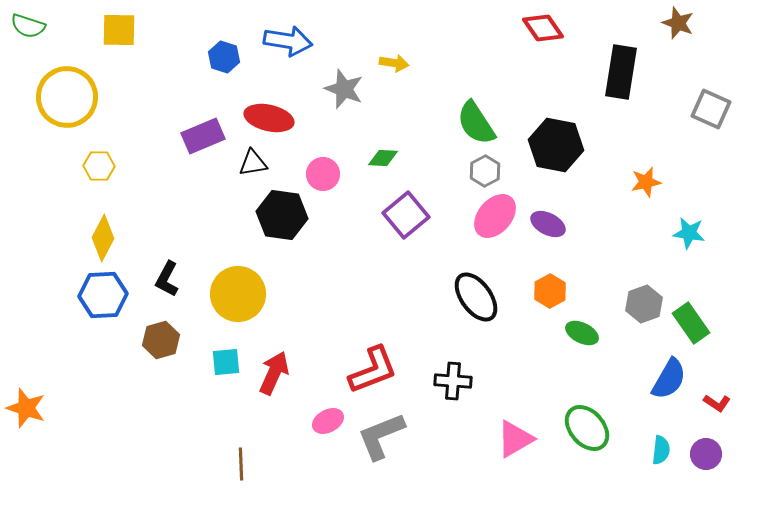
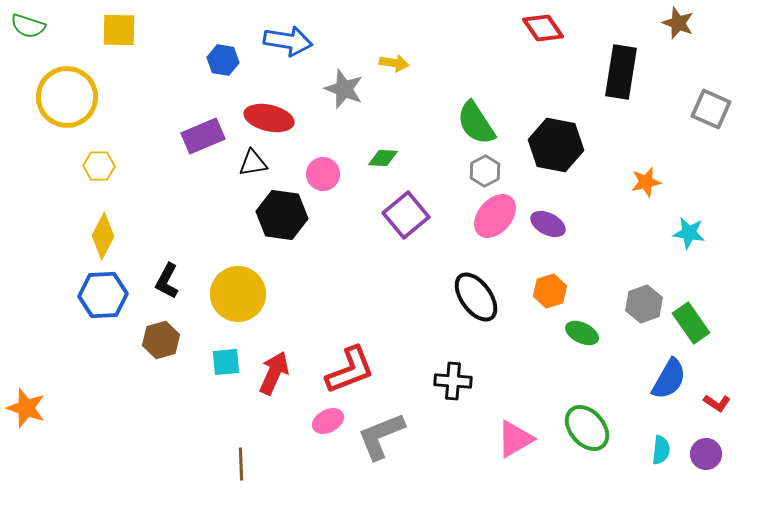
blue hexagon at (224, 57): moved 1 px left, 3 px down; rotated 8 degrees counterclockwise
yellow diamond at (103, 238): moved 2 px up
black L-shape at (167, 279): moved 2 px down
orange hexagon at (550, 291): rotated 12 degrees clockwise
red L-shape at (373, 370): moved 23 px left
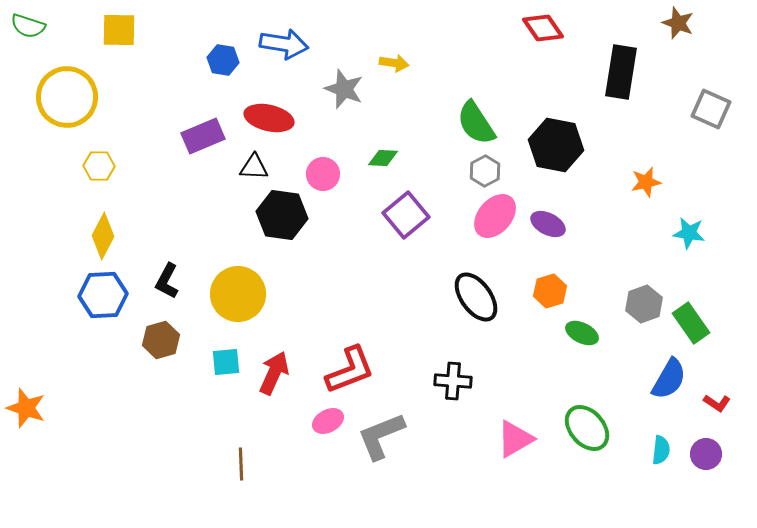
blue arrow at (288, 41): moved 4 px left, 3 px down
black triangle at (253, 163): moved 1 px right, 4 px down; rotated 12 degrees clockwise
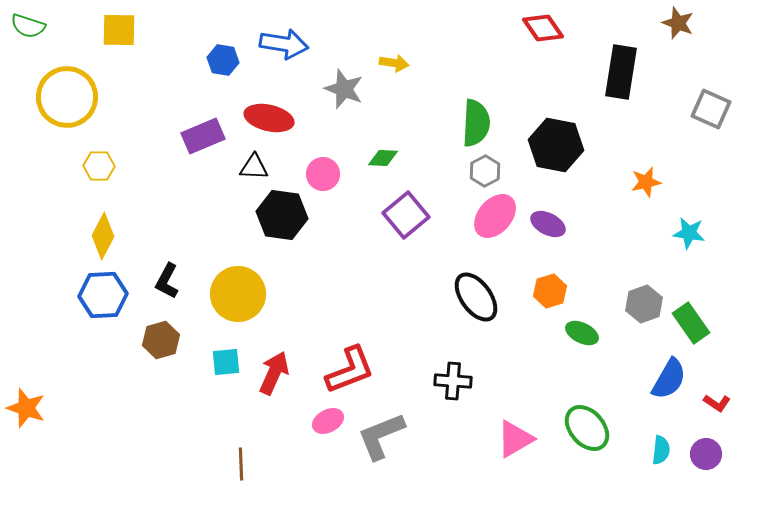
green semicircle at (476, 123): rotated 144 degrees counterclockwise
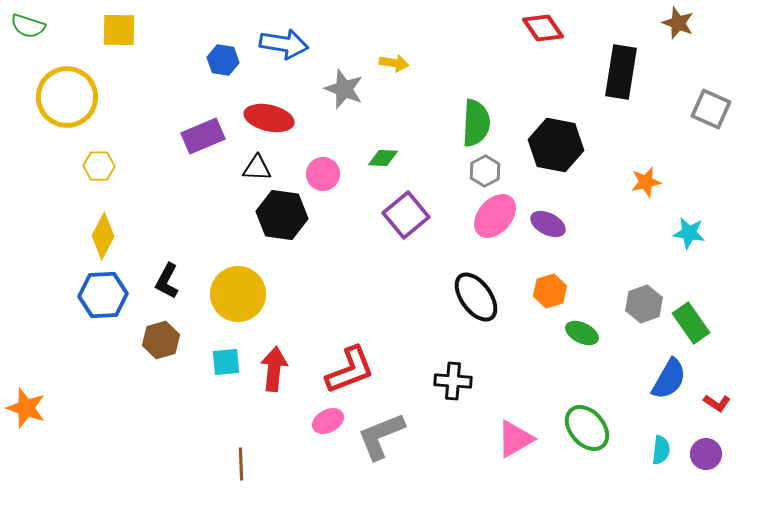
black triangle at (254, 167): moved 3 px right, 1 px down
red arrow at (274, 373): moved 4 px up; rotated 18 degrees counterclockwise
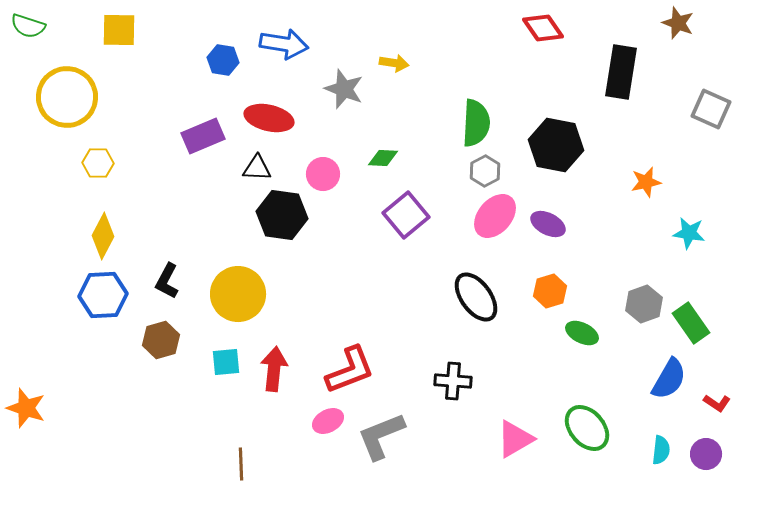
yellow hexagon at (99, 166): moved 1 px left, 3 px up
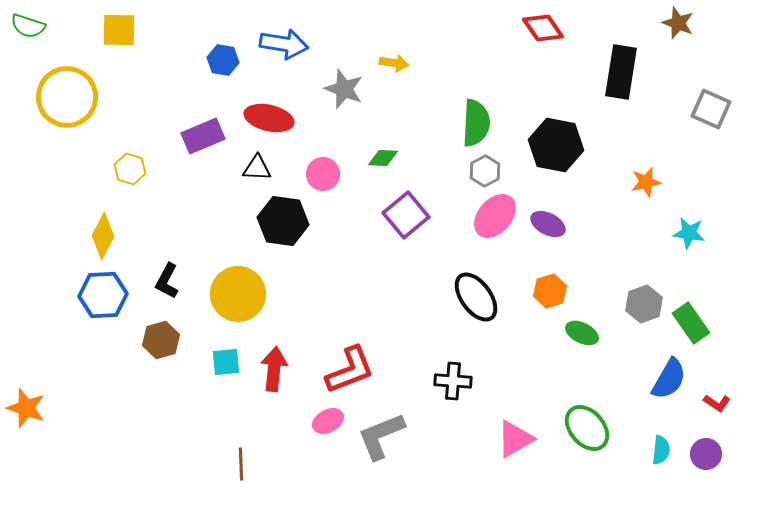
yellow hexagon at (98, 163): moved 32 px right, 6 px down; rotated 16 degrees clockwise
black hexagon at (282, 215): moved 1 px right, 6 px down
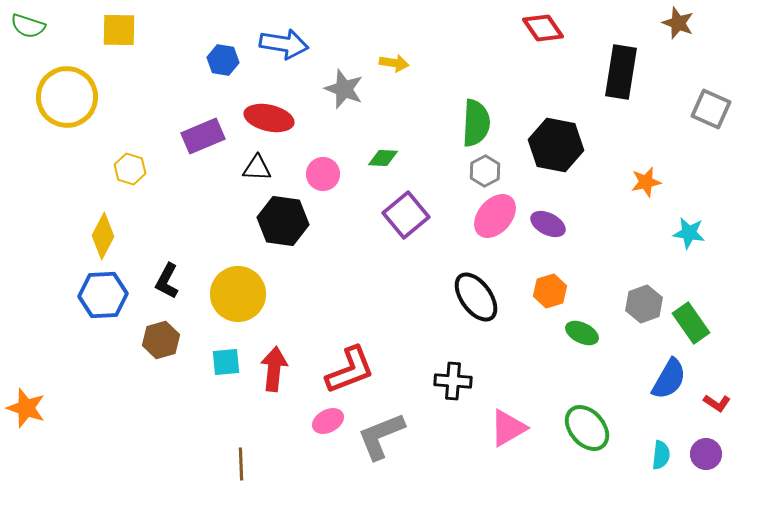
pink triangle at (515, 439): moved 7 px left, 11 px up
cyan semicircle at (661, 450): moved 5 px down
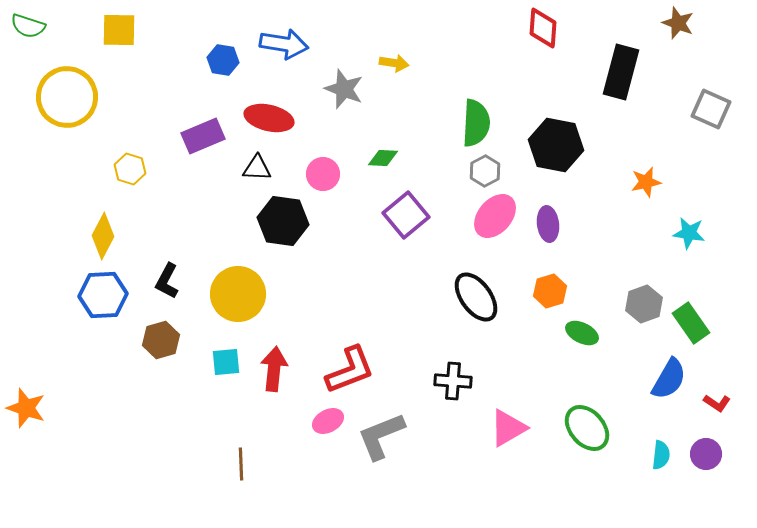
red diamond at (543, 28): rotated 39 degrees clockwise
black rectangle at (621, 72): rotated 6 degrees clockwise
purple ellipse at (548, 224): rotated 56 degrees clockwise
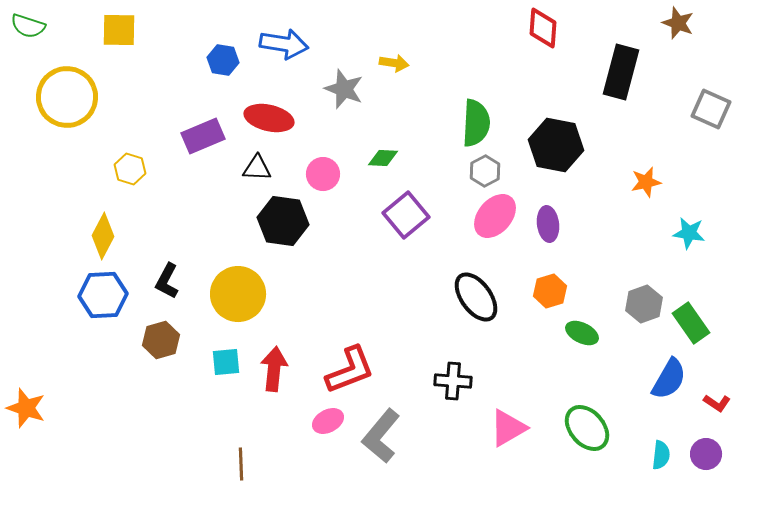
gray L-shape at (381, 436): rotated 28 degrees counterclockwise
